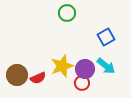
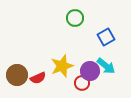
green circle: moved 8 px right, 5 px down
purple circle: moved 5 px right, 2 px down
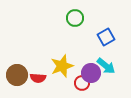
purple circle: moved 1 px right, 2 px down
red semicircle: rotated 28 degrees clockwise
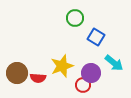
blue square: moved 10 px left; rotated 30 degrees counterclockwise
cyan arrow: moved 8 px right, 3 px up
brown circle: moved 2 px up
red circle: moved 1 px right, 2 px down
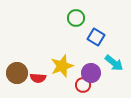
green circle: moved 1 px right
